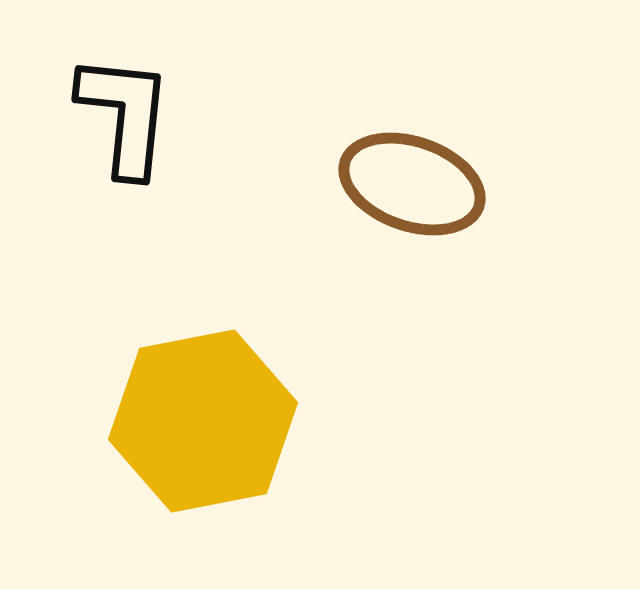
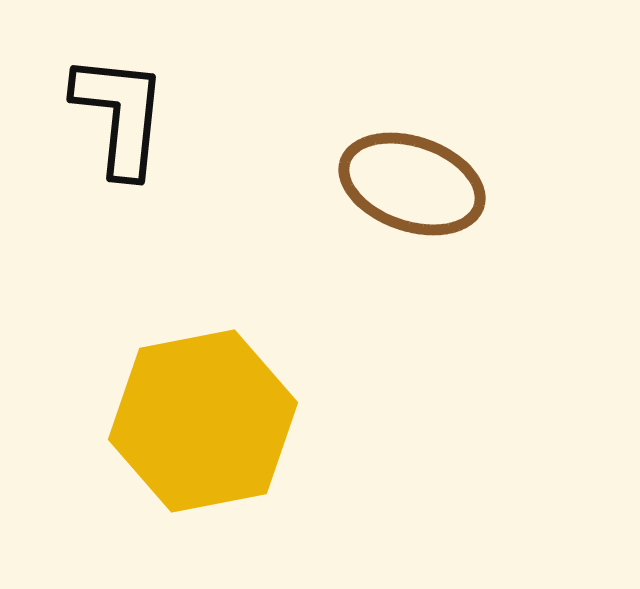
black L-shape: moved 5 px left
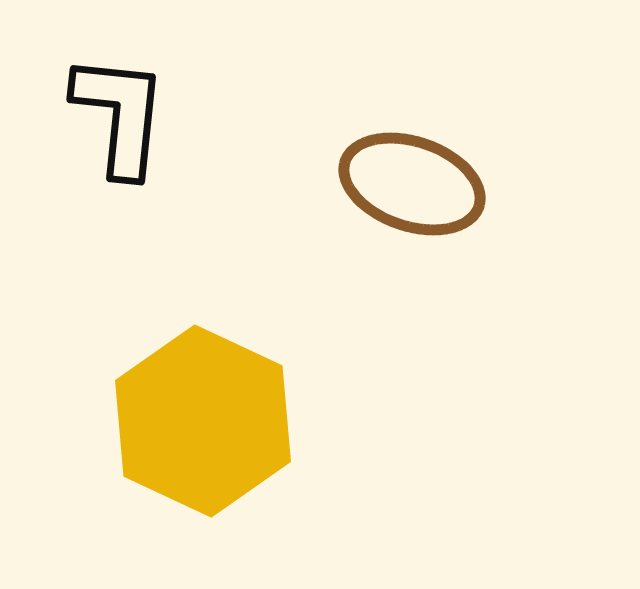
yellow hexagon: rotated 24 degrees counterclockwise
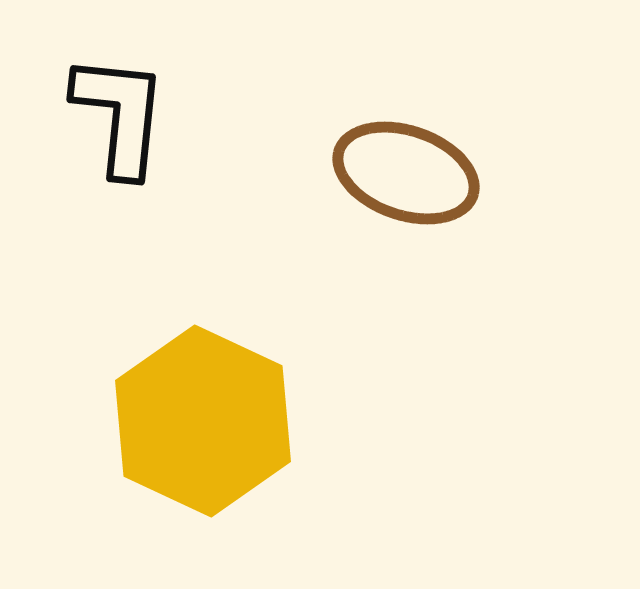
brown ellipse: moved 6 px left, 11 px up
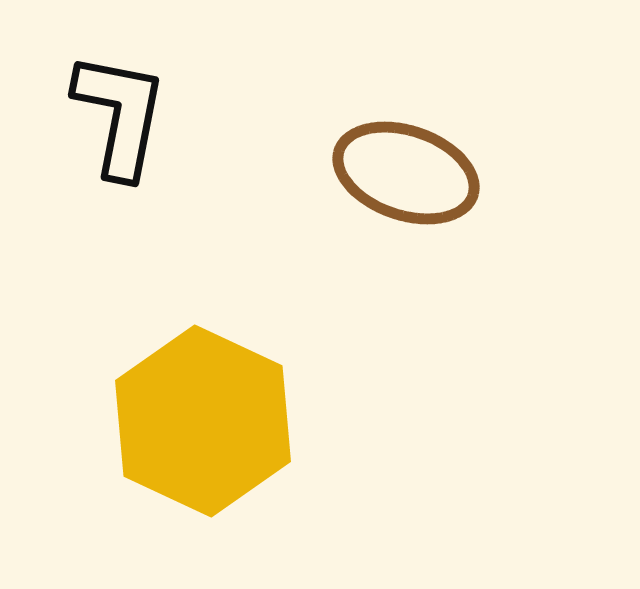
black L-shape: rotated 5 degrees clockwise
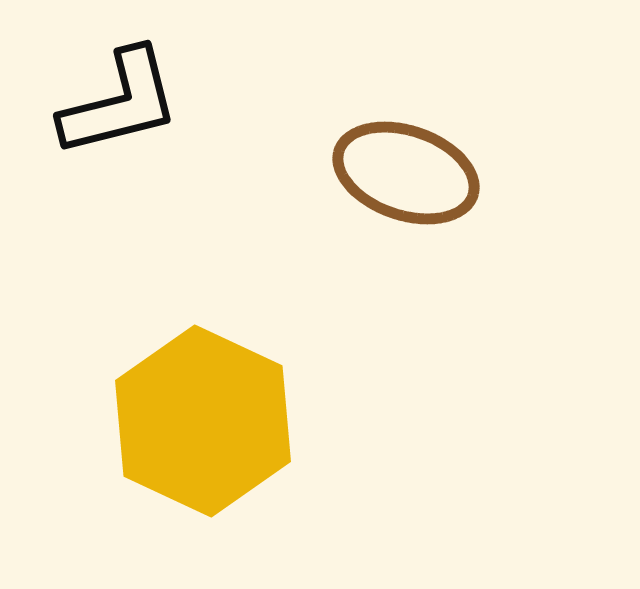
black L-shape: moved 12 px up; rotated 65 degrees clockwise
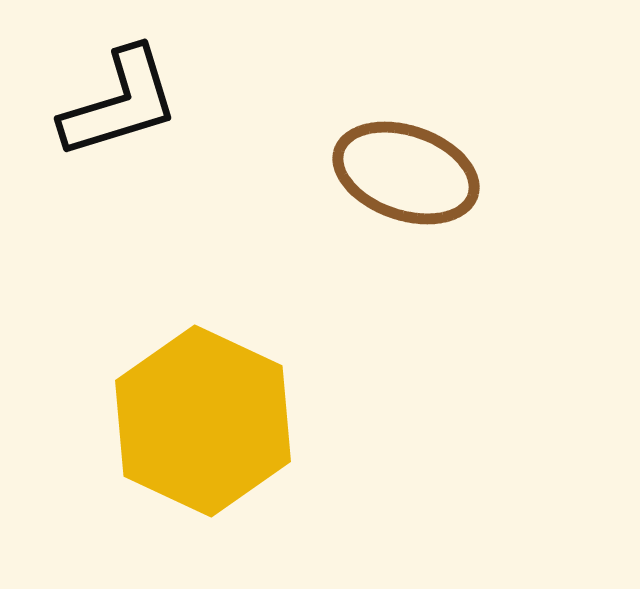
black L-shape: rotated 3 degrees counterclockwise
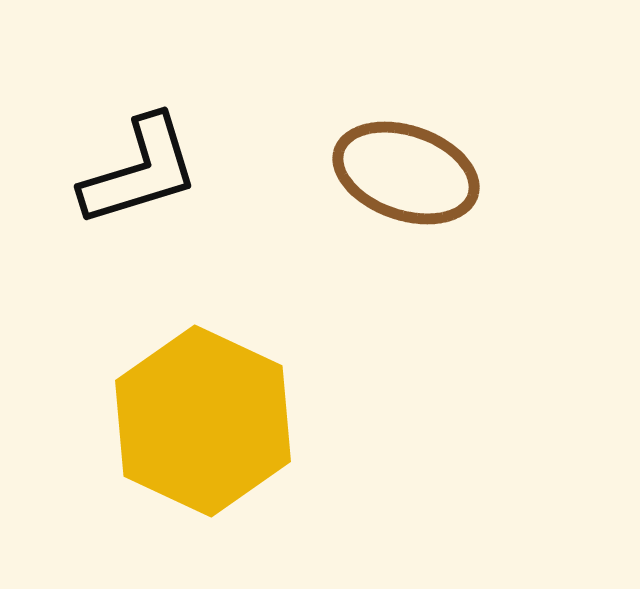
black L-shape: moved 20 px right, 68 px down
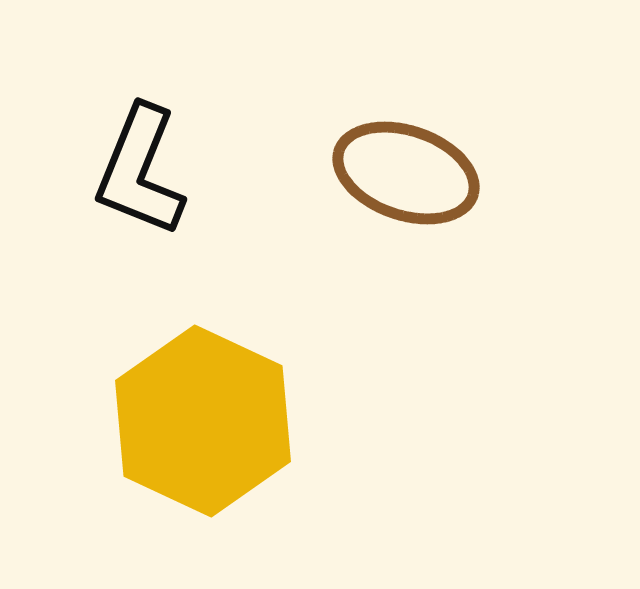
black L-shape: rotated 129 degrees clockwise
